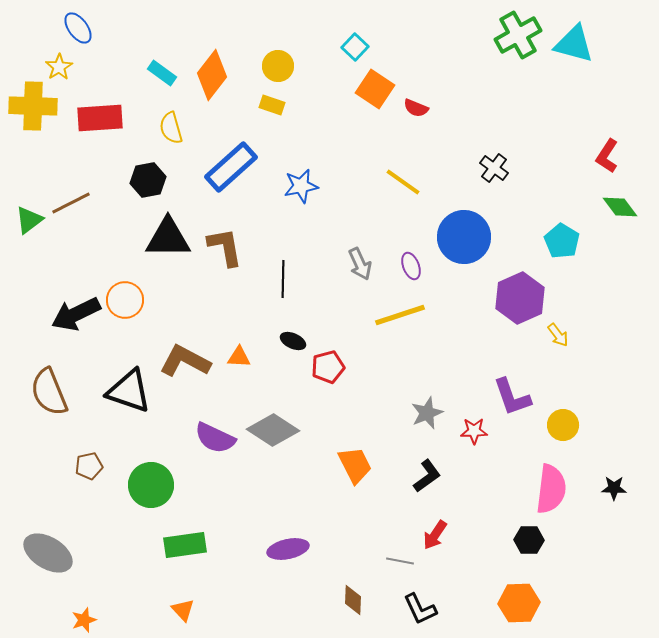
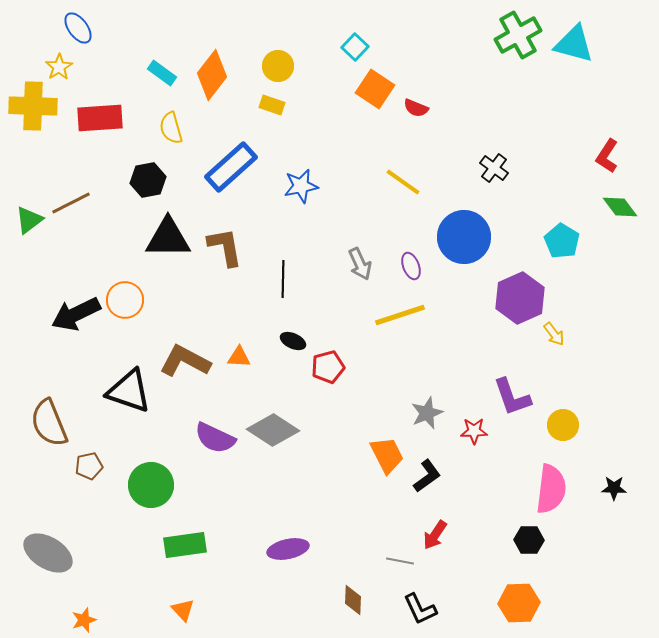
yellow arrow at (558, 335): moved 4 px left, 1 px up
brown semicircle at (49, 392): moved 31 px down
orange trapezoid at (355, 465): moved 32 px right, 10 px up
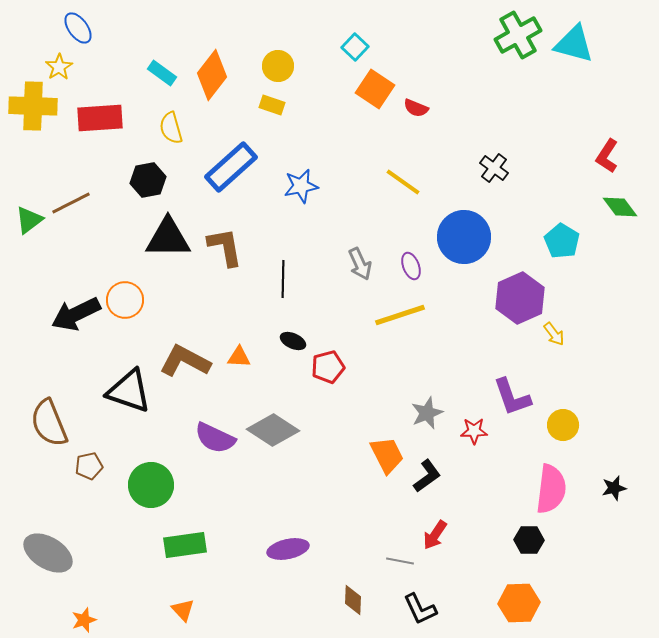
black star at (614, 488): rotated 15 degrees counterclockwise
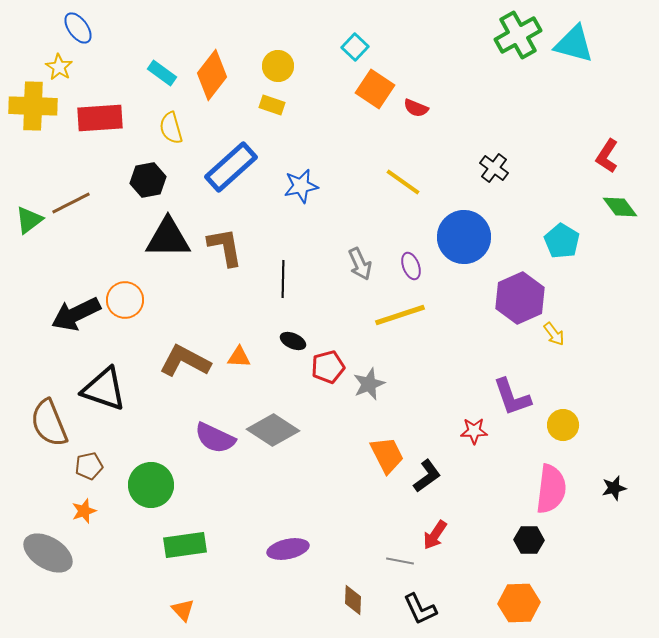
yellow star at (59, 67): rotated 8 degrees counterclockwise
black triangle at (129, 391): moved 25 px left, 2 px up
gray star at (427, 413): moved 58 px left, 29 px up
orange star at (84, 620): moved 109 px up
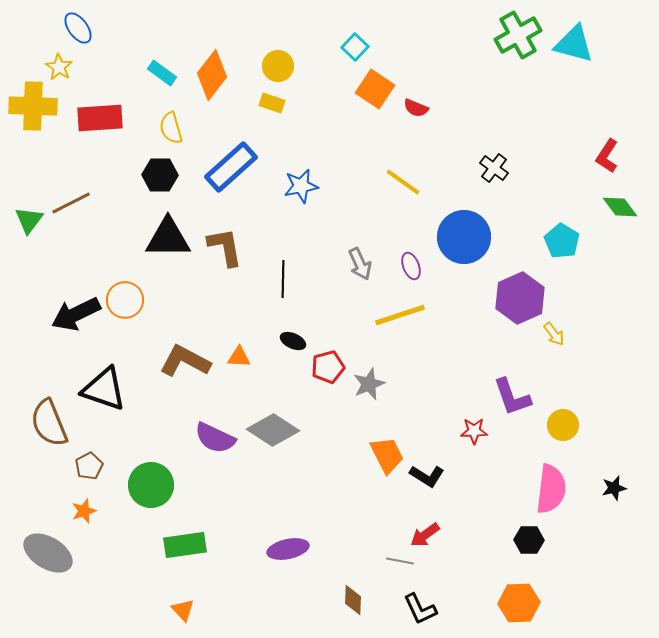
yellow rectangle at (272, 105): moved 2 px up
black hexagon at (148, 180): moved 12 px right, 5 px up; rotated 12 degrees clockwise
green triangle at (29, 220): rotated 16 degrees counterclockwise
brown pentagon at (89, 466): rotated 16 degrees counterclockwise
black L-shape at (427, 476): rotated 68 degrees clockwise
red arrow at (435, 535): moved 10 px left; rotated 20 degrees clockwise
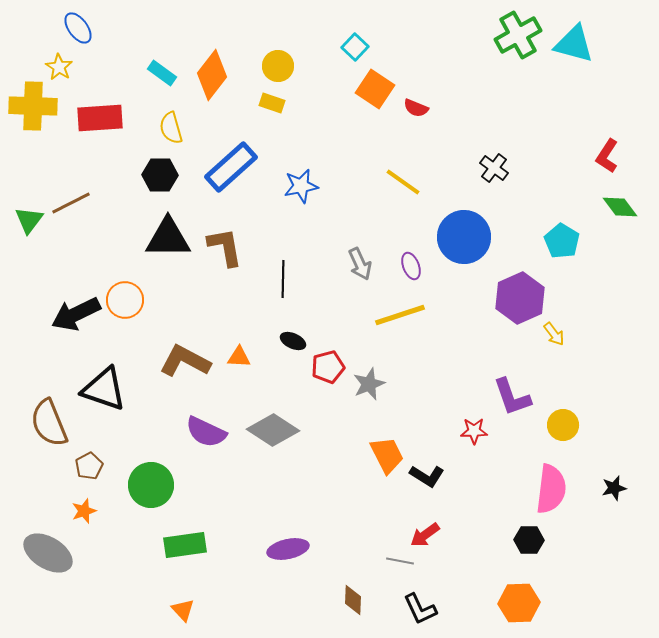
purple semicircle at (215, 438): moved 9 px left, 6 px up
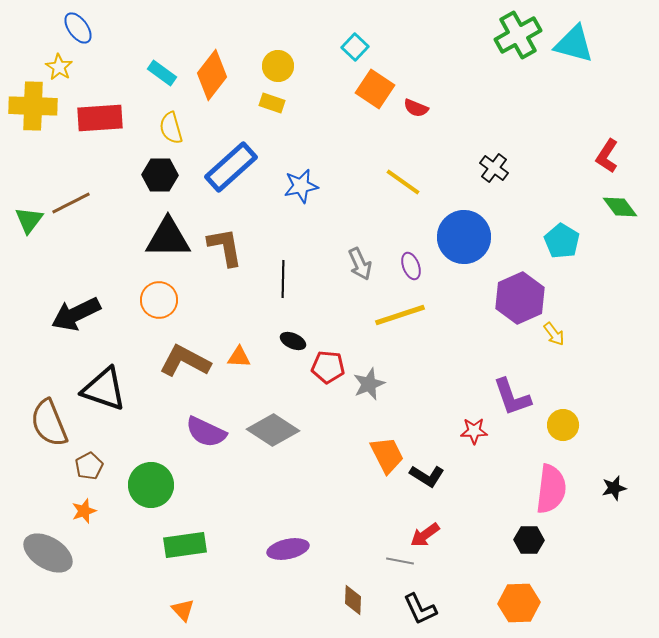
orange circle at (125, 300): moved 34 px right
red pentagon at (328, 367): rotated 20 degrees clockwise
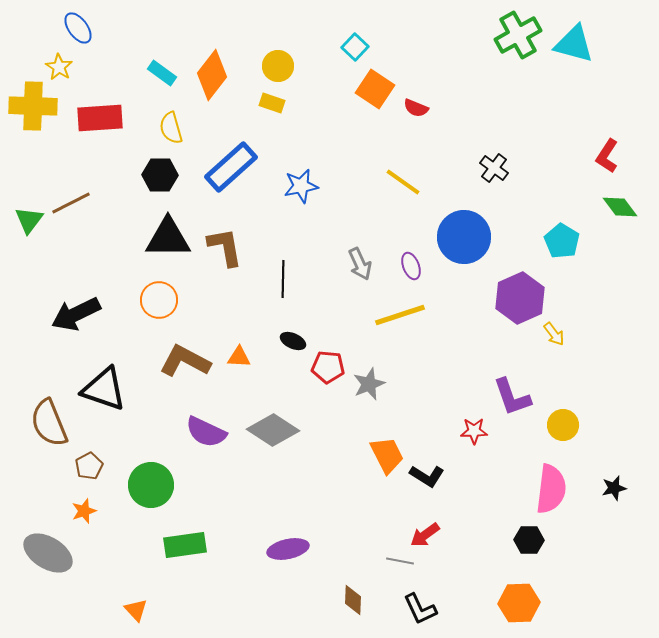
orange triangle at (183, 610): moved 47 px left
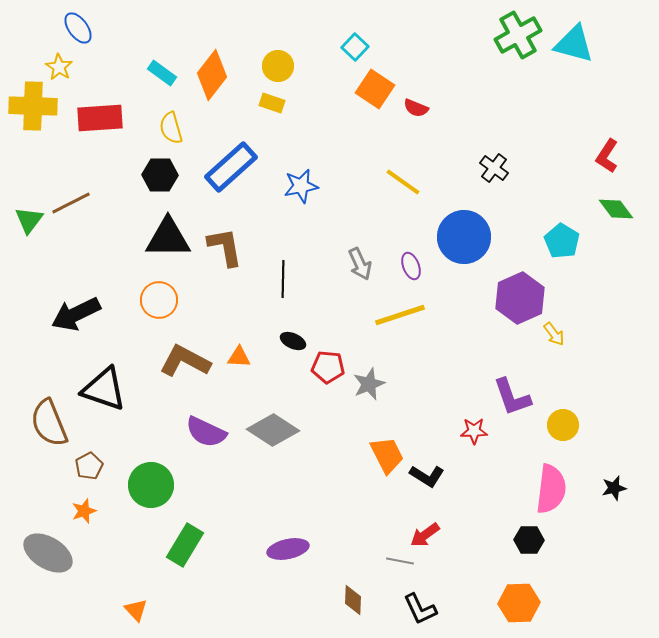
green diamond at (620, 207): moved 4 px left, 2 px down
green rectangle at (185, 545): rotated 51 degrees counterclockwise
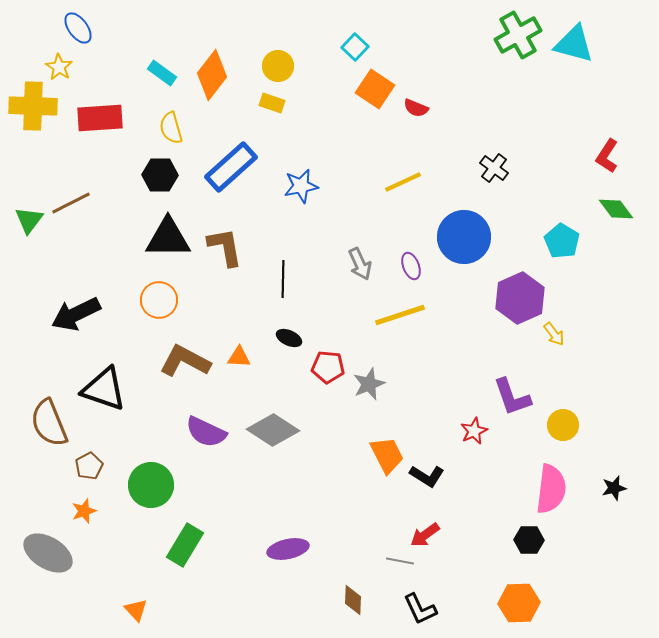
yellow line at (403, 182): rotated 60 degrees counterclockwise
black ellipse at (293, 341): moved 4 px left, 3 px up
red star at (474, 431): rotated 24 degrees counterclockwise
